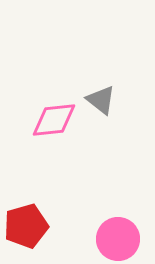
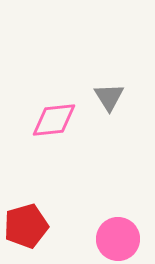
gray triangle: moved 8 px right, 3 px up; rotated 20 degrees clockwise
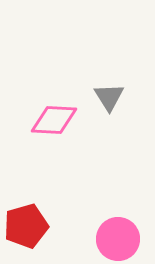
pink diamond: rotated 9 degrees clockwise
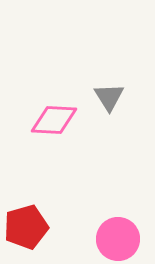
red pentagon: moved 1 px down
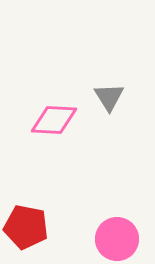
red pentagon: rotated 27 degrees clockwise
pink circle: moved 1 px left
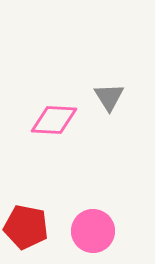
pink circle: moved 24 px left, 8 px up
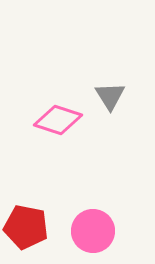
gray triangle: moved 1 px right, 1 px up
pink diamond: moved 4 px right; rotated 15 degrees clockwise
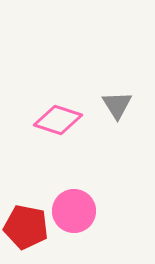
gray triangle: moved 7 px right, 9 px down
pink circle: moved 19 px left, 20 px up
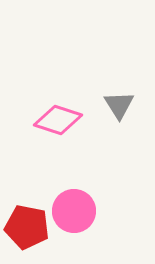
gray triangle: moved 2 px right
red pentagon: moved 1 px right
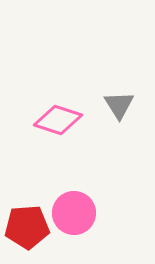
pink circle: moved 2 px down
red pentagon: rotated 15 degrees counterclockwise
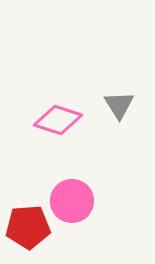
pink circle: moved 2 px left, 12 px up
red pentagon: moved 1 px right
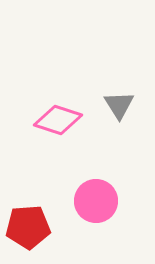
pink circle: moved 24 px right
